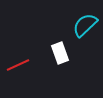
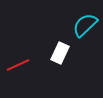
white rectangle: rotated 45 degrees clockwise
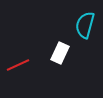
cyan semicircle: rotated 32 degrees counterclockwise
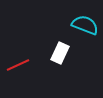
cyan semicircle: rotated 96 degrees clockwise
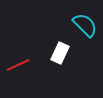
cyan semicircle: rotated 24 degrees clockwise
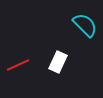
white rectangle: moved 2 px left, 9 px down
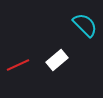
white rectangle: moved 1 px left, 2 px up; rotated 25 degrees clockwise
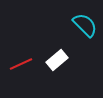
red line: moved 3 px right, 1 px up
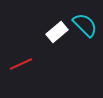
white rectangle: moved 28 px up
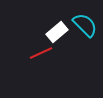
red line: moved 20 px right, 11 px up
